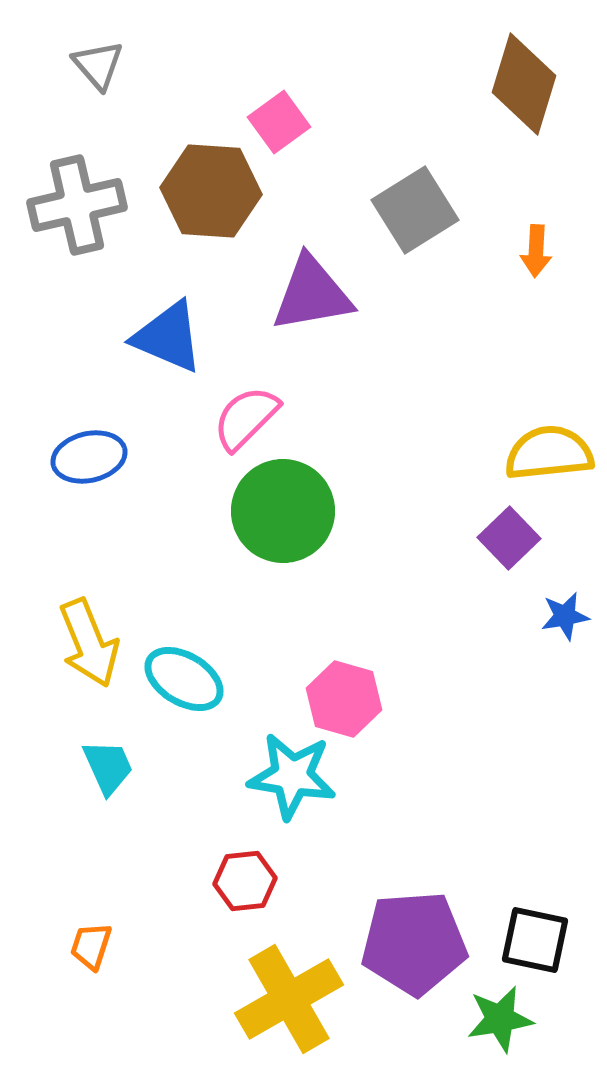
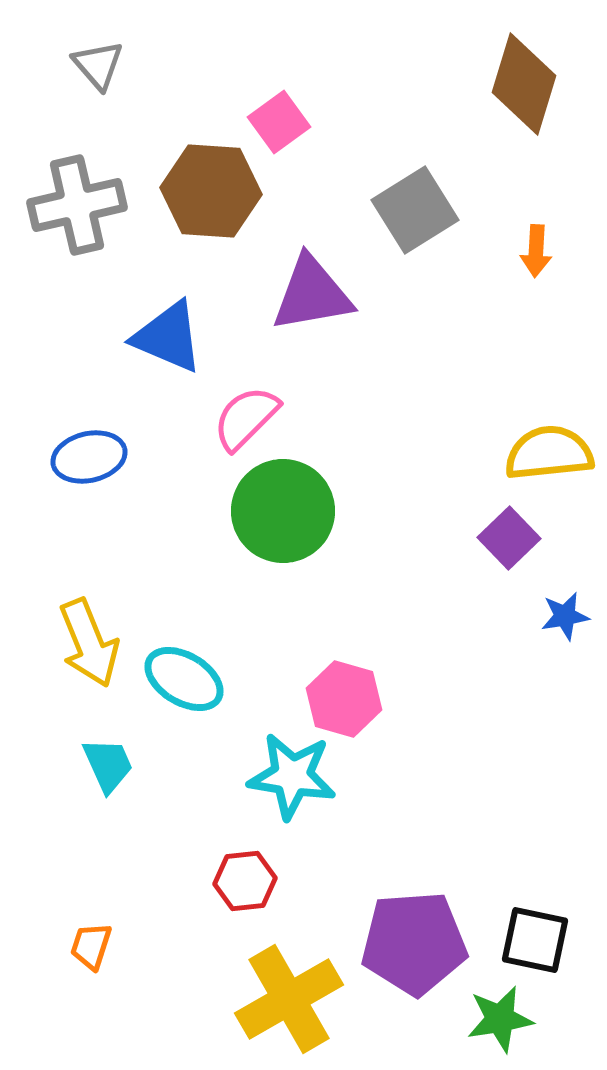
cyan trapezoid: moved 2 px up
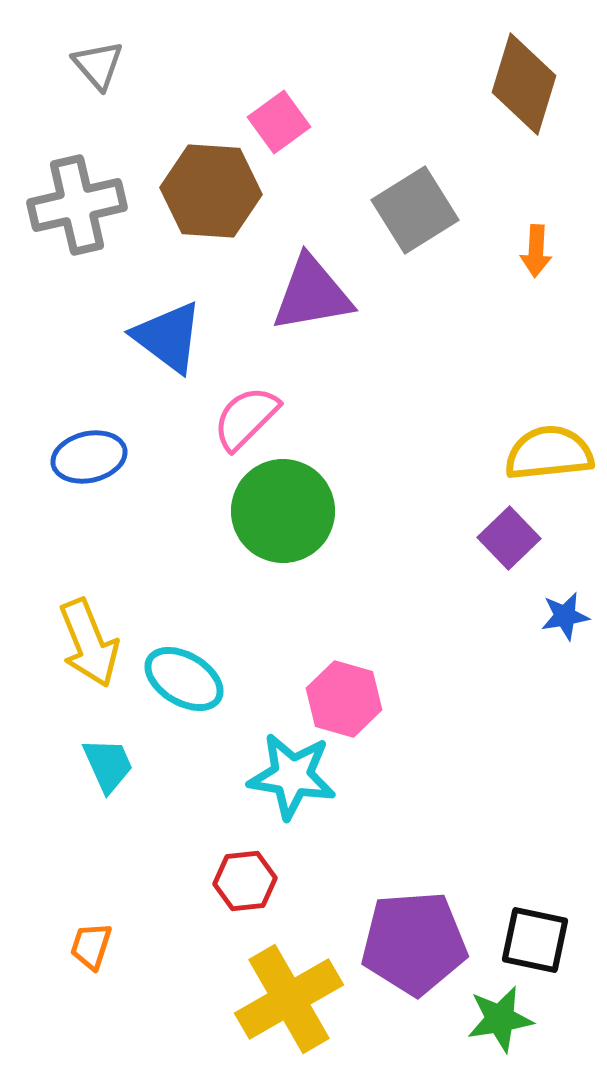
blue triangle: rotated 14 degrees clockwise
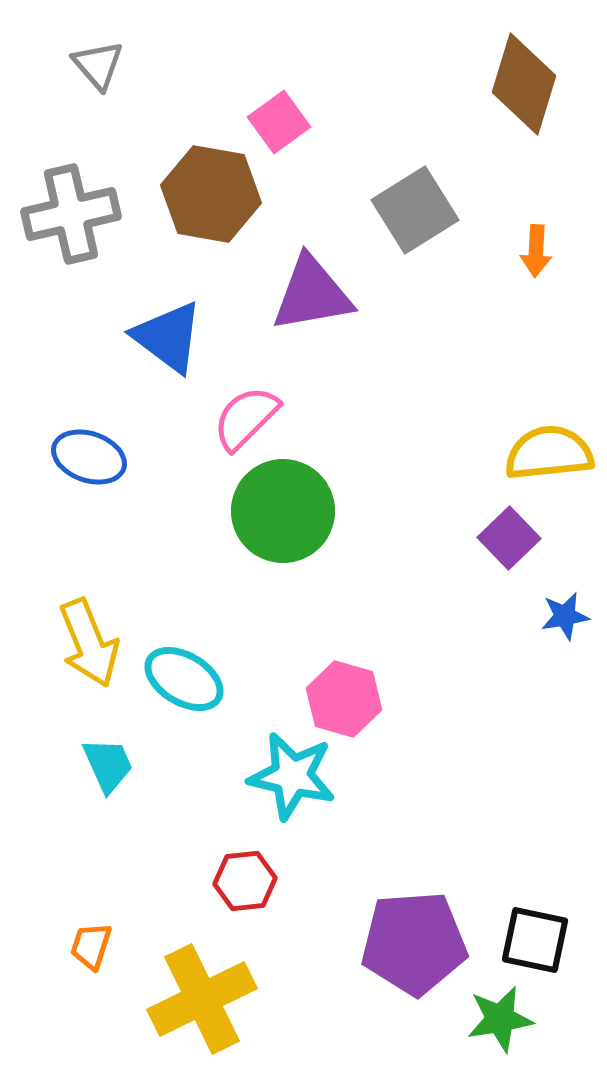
brown hexagon: moved 3 px down; rotated 6 degrees clockwise
gray cross: moved 6 px left, 9 px down
blue ellipse: rotated 32 degrees clockwise
cyan star: rotated 4 degrees clockwise
yellow cross: moved 87 px left; rotated 4 degrees clockwise
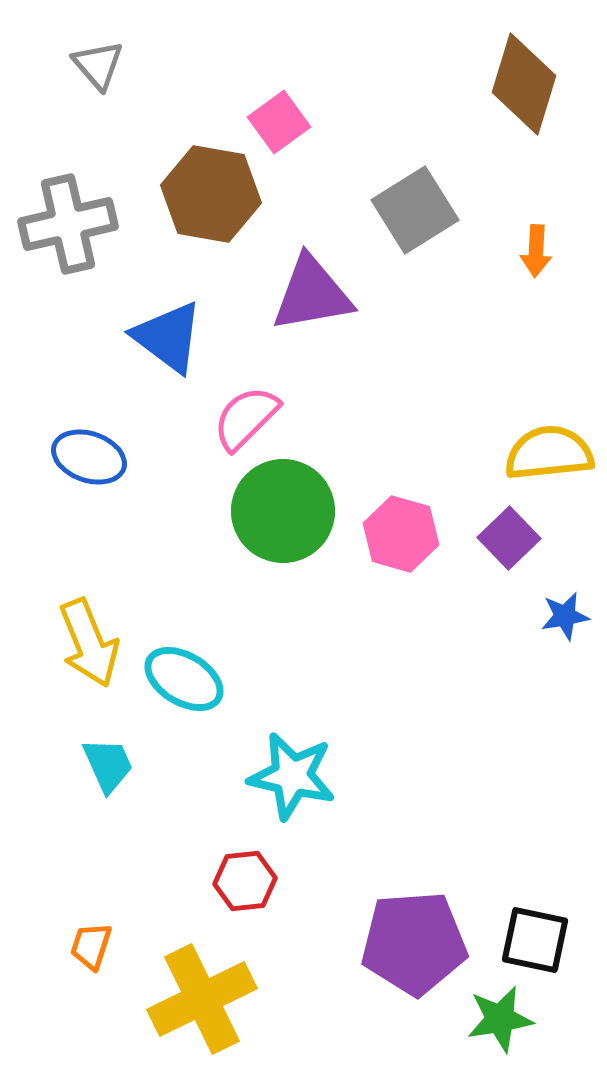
gray cross: moved 3 px left, 10 px down
pink hexagon: moved 57 px right, 165 px up
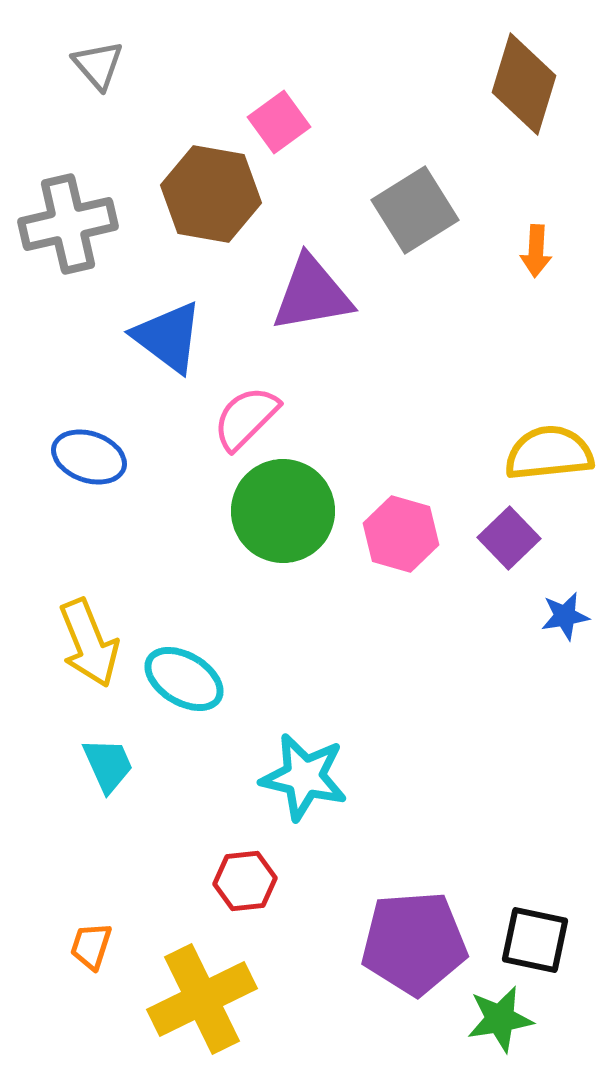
cyan star: moved 12 px right, 1 px down
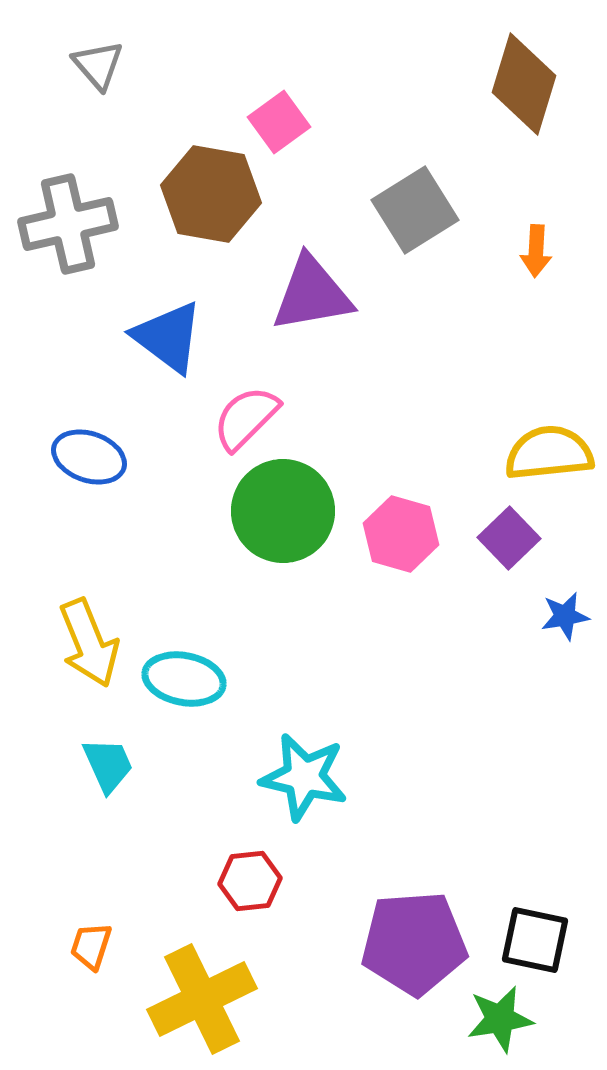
cyan ellipse: rotated 20 degrees counterclockwise
red hexagon: moved 5 px right
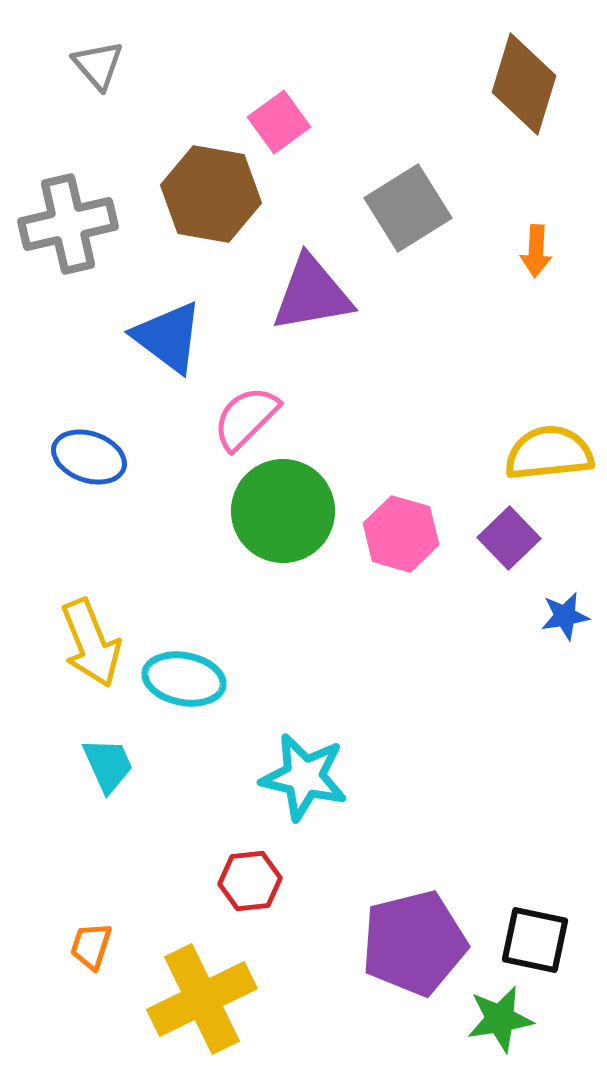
gray square: moved 7 px left, 2 px up
yellow arrow: moved 2 px right
purple pentagon: rotated 10 degrees counterclockwise
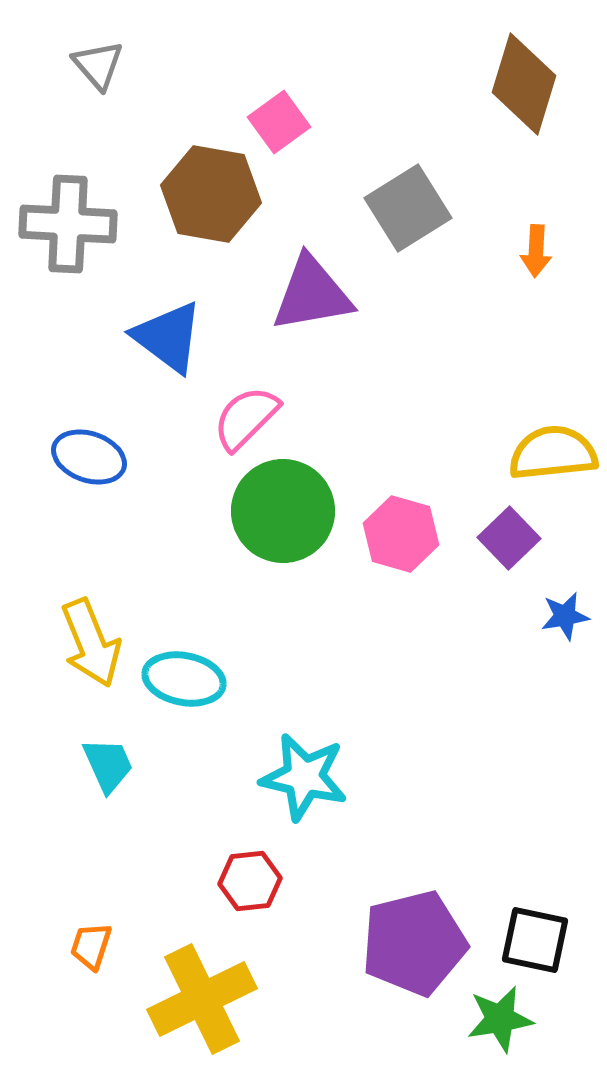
gray cross: rotated 16 degrees clockwise
yellow semicircle: moved 4 px right
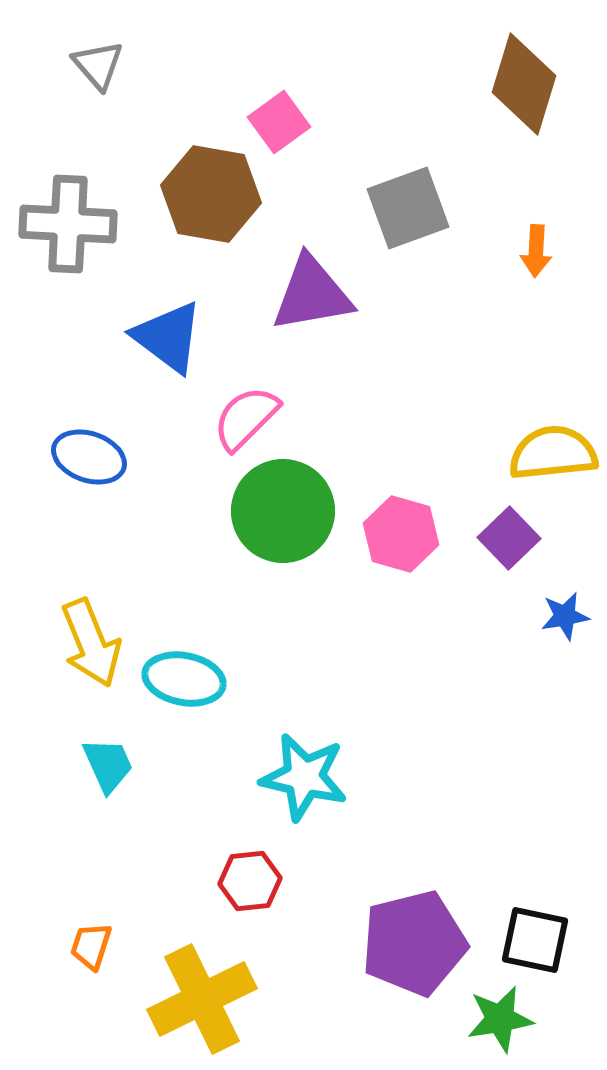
gray square: rotated 12 degrees clockwise
